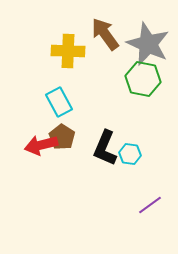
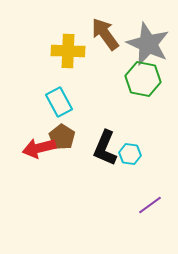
red arrow: moved 2 px left, 3 px down
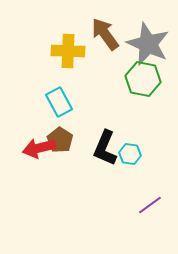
brown pentagon: moved 2 px left, 3 px down
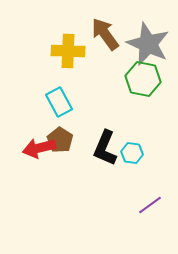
cyan hexagon: moved 2 px right, 1 px up
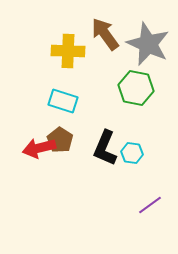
green hexagon: moved 7 px left, 9 px down
cyan rectangle: moved 4 px right, 1 px up; rotated 44 degrees counterclockwise
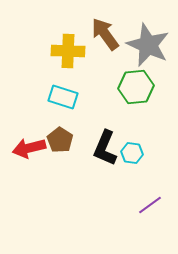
gray star: moved 1 px down
green hexagon: moved 1 px up; rotated 16 degrees counterclockwise
cyan rectangle: moved 4 px up
red arrow: moved 10 px left
